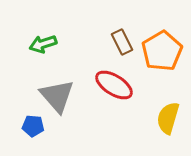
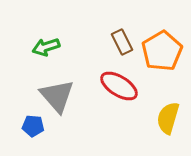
green arrow: moved 3 px right, 3 px down
red ellipse: moved 5 px right, 1 px down
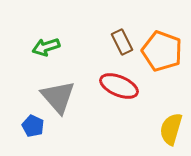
orange pentagon: rotated 21 degrees counterclockwise
red ellipse: rotated 9 degrees counterclockwise
gray triangle: moved 1 px right, 1 px down
yellow semicircle: moved 3 px right, 11 px down
blue pentagon: rotated 20 degrees clockwise
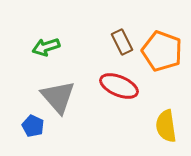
yellow semicircle: moved 5 px left, 3 px up; rotated 24 degrees counterclockwise
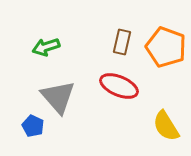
brown rectangle: rotated 40 degrees clockwise
orange pentagon: moved 4 px right, 4 px up
yellow semicircle: rotated 24 degrees counterclockwise
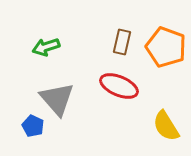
gray triangle: moved 1 px left, 2 px down
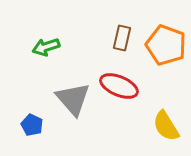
brown rectangle: moved 4 px up
orange pentagon: moved 2 px up
gray triangle: moved 16 px right
blue pentagon: moved 1 px left, 1 px up
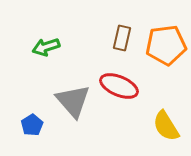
orange pentagon: rotated 27 degrees counterclockwise
gray triangle: moved 2 px down
blue pentagon: rotated 15 degrees clockwise
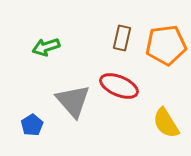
yellow semicircle: moved 3 px up
